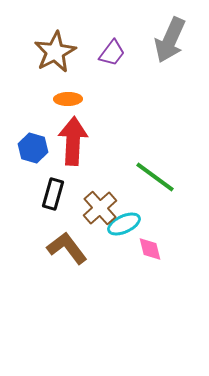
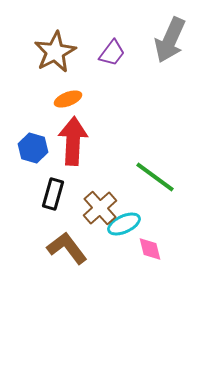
orange ellipse: rotated 20 degrees counterclockwise
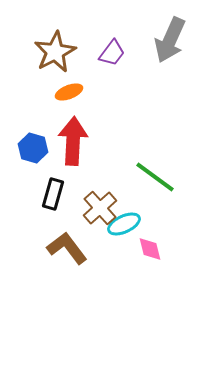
orange ellipse: moved 1 px right, 7 px up
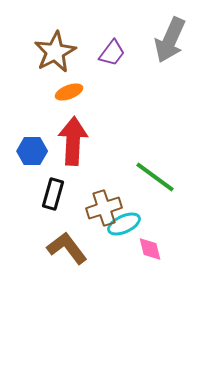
blue hexagon: moved 1 px left, 3 px down; rotated 16 degrees counterclockwise
brown cross: moved 4 px right; rotated 24 degrees clockwise
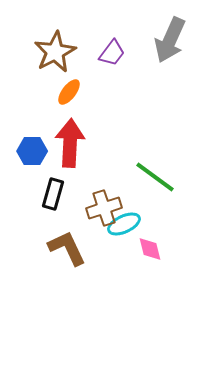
orange ellipse: rotated 32 degrees counterclockwise
red arrow: moved 3 px left, 2 px down
brown L-shape: rotated 12 degrees clockwise
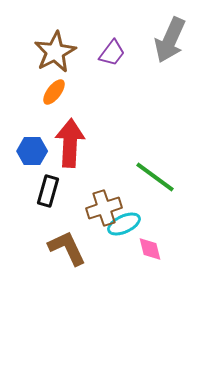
orange ellipse: moved 15 px left
black rectangle: moved 5 px left, 3 px up
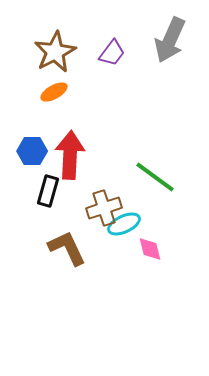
orange ellipse: rotated 24 degrees clockwise
red arrow: moved 12 px down
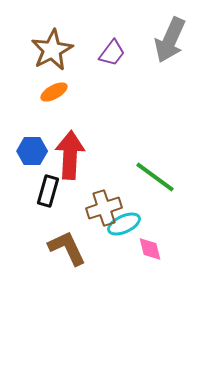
brown star: moved 3 px left, 2 px up
